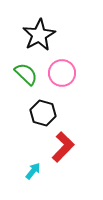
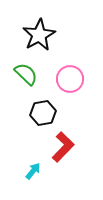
pink circle: moved 8 px right, 6 px down
black hexagon: rotated 25 degrees counterclockwise
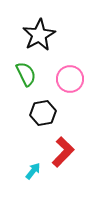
green semicircle: rotated 20 degrees clockwise
red L-shape: moved 5 px down
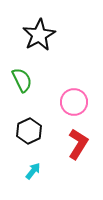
green semicircle: moved 4 px left, 6 px down
pink circle: moved 4 px right, 23 px down
black hexagon: moved 14 px left, 18 px down; rotated 15 degrees counterclockwise
red L-shape: moved 15 px right, 8 px up; rotated 12 degrees counterclockwise
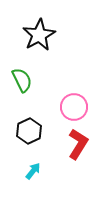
pink circle: moved 5 px down
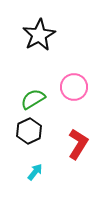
green semicircle: moved 11 px right, 19 px down; rotated 95 degrees counterclockwise
pink circle: moved 20 px up
cyan arrow: moved 2 px right, 1 px down
